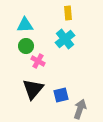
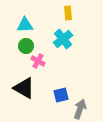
cyan cross: moved 2 px left
black triangle: moved 9 px left, 1 px up; rotated 40 degrees counterclockwise
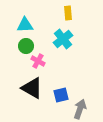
black triangle: moved 8 px right
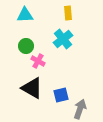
cyan triangle: moved 10 px up
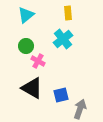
cyan triangle: moved 1 px right; rotated 36 degrees counterclockwise
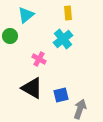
green circle: moved 16 px left, 10 px up
pink cross: moved 1 px right, 2 px up
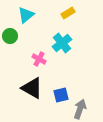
yellow rectangle: rotated 64 degrees clockwise
cyan cross: moved 1 px left, 4 px down
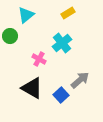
blue square: rotated 28 degrees counterclockwise
gray arrow: moved 29 px up; rotated 30 degrees clockwise
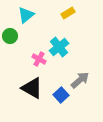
cyan cross: moved 3 px left, 4 px down
